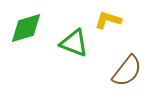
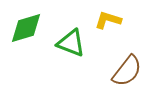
green triangle: moved 3 px left
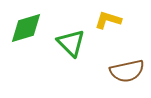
green triangle: rotated 24 degrees clockwise
brown semicircle: rotated 40 degrees clockwise
